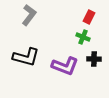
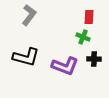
red rectangle: rotated 24 degrees counterclockwise
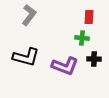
green cross: moved 1 px left, 1 px down; rotated 16 degrees counterclockwise
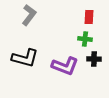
green cross: moved 3 px right, 1 px down
black L-shape: moved 1 px left, 1 px down
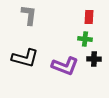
gray L-shape: rotated 30 degrees counterclockwise
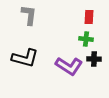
green cross: moved 1 px right
purple L-shape: moved 4 px right; rotated 12 degrees clockwise
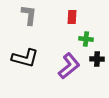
red rectangle: moved 17 px left
black cross: moved 3 px right
purple L-shape: rotated 72 degrees counterclockwise
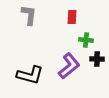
green cross: moved 1 px down
black L-shape: moved 5 px right, 17 px down
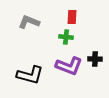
gray L-shape: moved 7 px down; rotated 75 degrees counterclockwise
green cross: moved 20 px left, 3 px up
black cross: moved 2 px left
purple L-shape: rotated 60 degrees clockwise
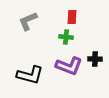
gray L-shape: moved 1 px left, 1 px up; rotated 45 degrees counterclockwise
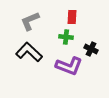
gray L-shape: moved 2 px right
black cross: moved 4 px left, 10 px up; rotated 24 degrees clockwise
black L-shape: moved 1 px left, 23 px up; rotated 152 degrees counterclockwise
